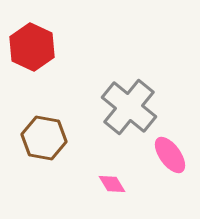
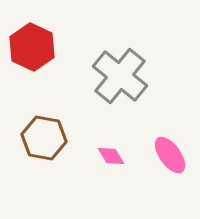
gray cross: moved 9 px left, 31 px up
pink diamond: moved 1 px left, 28 px up
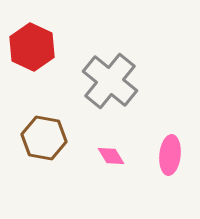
gray cross: moved 10 px left, 5 px down
pink ellipse: rotated 42 degrees clockwise
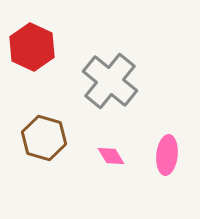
brown hexagon: rotated 6 degrees clockwise
pink ellipse: moved 3 px left
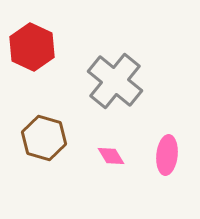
gray cross: moved 5 px right
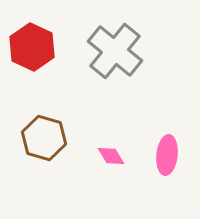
gray cross: moved 30 px up
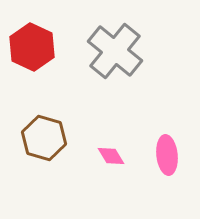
pink ellipse: rotated 12 degrees counterclockwise
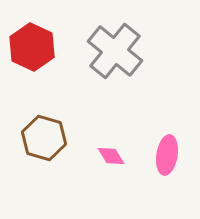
pink ellipse: rotated 15 degrees clockwise
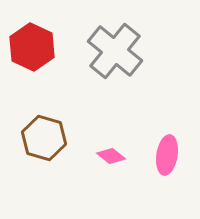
pink diamond: rotated 20 degrees counterclockwise
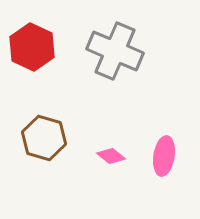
gray cross: rotated 16 degrees counterclockwise
pink ellipse: moved 3 px left, 1 px down
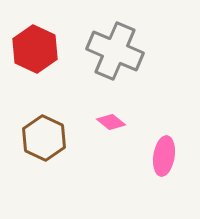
red hexagon: moved 3 px right, 2 px down
brown hexagon: rotated 9 degrees clockwise
pink diamond: moved 34 px up
